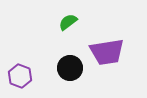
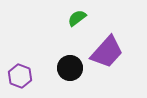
green semicircle: moved 9 px right, 4 px up
purple trapezoid: rotated 39 degrees counterclockwise
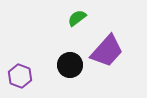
purple trapezoid: moved 1 px up
black circle: moved 3 px up
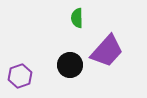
green semicircle: rotated 54 degrees counterclockwise
purple hexagon: rotated 20 degrees clockwise
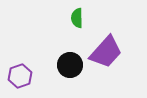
purple trapezoid: moved 1 px left, 1 px down
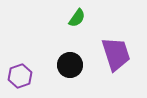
green semicircle: rotated 144 degrees counterclockwise
purple trapezoid: moved 10 px right, 2 px down; rotated 60 degrees counterclockwise
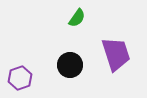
purple hexagon: moved 2 px down
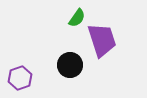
purple trapezoid: moved 14 px left, 14 px up
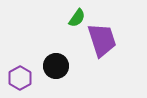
black circle: moved 14 px left, 1 px down
purple hexagon: rotated 10 degrees counterclockwise
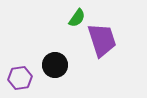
black circle: moved 1 px left, 1 px up
purple hexagon: rotated 20 degrees clockwise
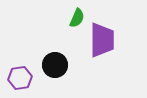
green semicircle: rotated 12 degrees counterclockwise
purple trapezoid: rotated 18 degrees clockwise
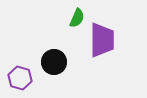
black circle: moved 1 px left, 3 px up
purple hexagon: rotated 25 degrees clockwise
